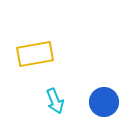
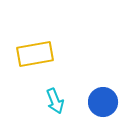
blue circle: moved 1 px left
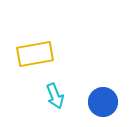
cyan arrow: moved 5 px up
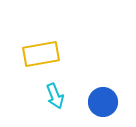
yellow rectangle: moved 6 px right
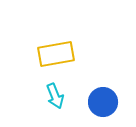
yellow rectangle: moved 15 px right
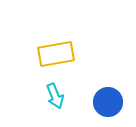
blue circle: moved 5 px right
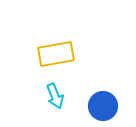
blue circle: moved 5 px left, 4 px down
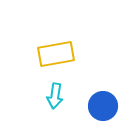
cyan arrow: rotated 30 degrees clockwise
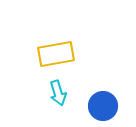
cyan arrow: moved 3 px right, 3 px up; rotated 25 degrees counterclockwise
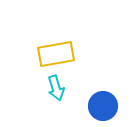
cyan arrow: moved 2 px left, 5 px up
